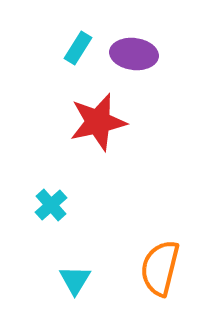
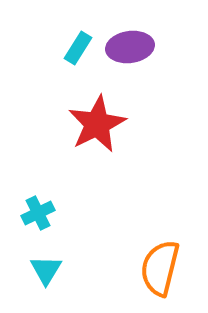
purple ellipse: moved 4 px left, 7 px up; rotated 15 degrees counterclockwise
red star: moved 1 px left, 2 px down; rotated 14 degrees counterclockwise
cyan cross: moved 13 px left, 8 px down; rotated 16 degrees clockwise
cyan triangle: moved 29 px left, 10 px up
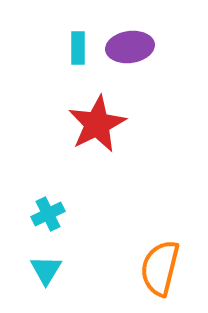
cyan rectangle: rotated 32 degrees counterclockwise
cyan cross: moved 10 px right, 1 px down
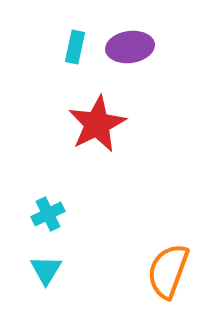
cyan rectangle: moved 3 px left, 1 px up; rotated 12 degrees clockwise
orange semicircle: moved 8 px right, 3 px down; rotated 6 degrees clockwise
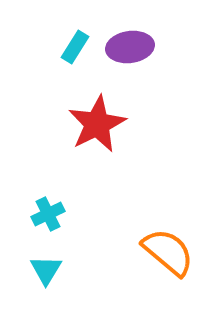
cyan rectangle: rotated 20 degrees clockwise
orange semicircle: moved 19 px up; rotated 110 degrees clockwise
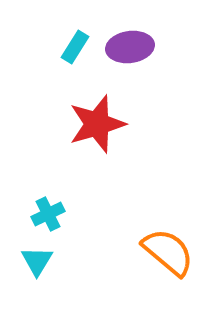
red star: rotated 10 degrees clockwise
cyan triangle: moved 9 px left, 9 px up
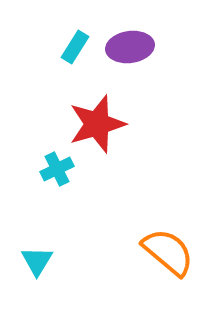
cyan cross: moved 9 px right, 45 px up
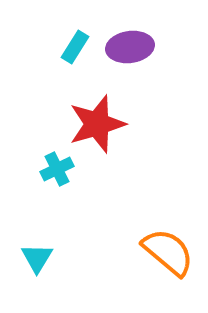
cyan triangle: moved 3 px up
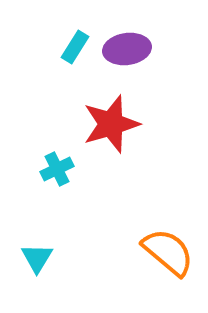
purple ellipse: moved 3 px left, 2 px down
red star: moved 14 px right
